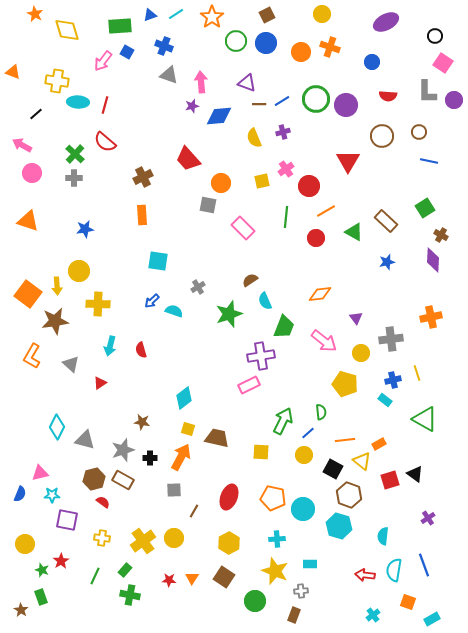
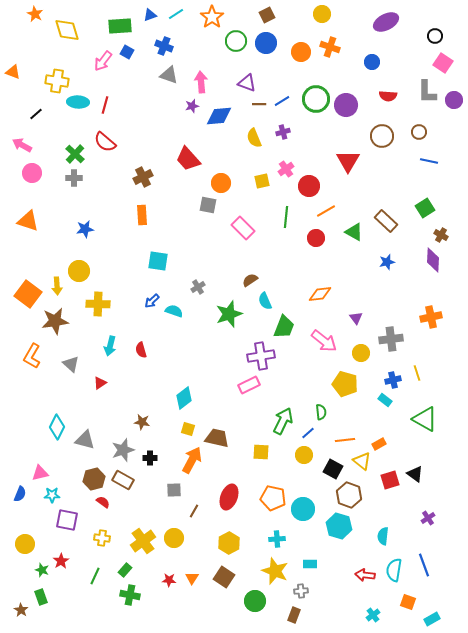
orange arrow at (181, 457): moved 11 px right, 3 px down
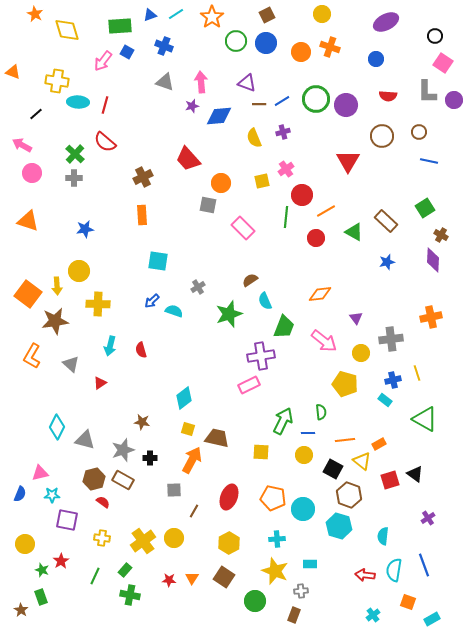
blue circle at (372, 62): moved 4 px right, 3 px up
gray triangle at (169, 75): moved 4 px left, 7 px down
red circle at (309, 186): moved 7 px left, 9 px down
blue line at (308, 433): rotated 40 degrees clockwise
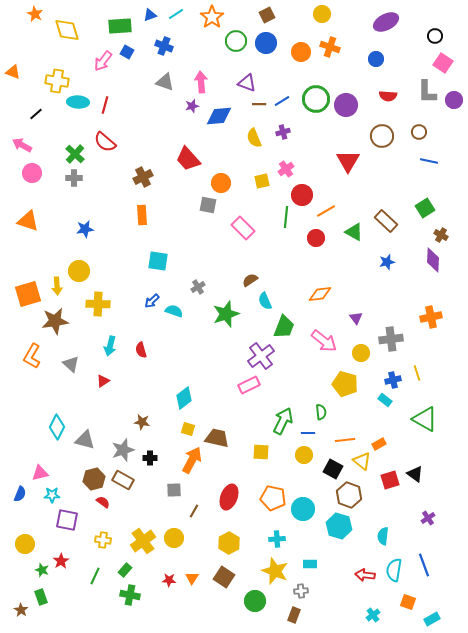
orange square at (28, 294): rotated 36 degrees clockwise
green star at (229, 314): moved 3 px left
purple cross at (261, 356): rotated 28 degrees counterclockwise
red triangle at (100, 383): moved 3 px right, 2 px up
yellow cross at (102, 538): moved 1 px right, 2 px down
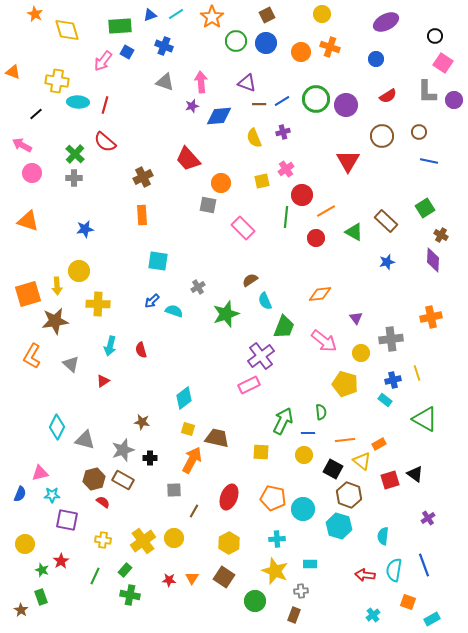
red semicircle at (388, 96): rotated 36 degrees counterclockwise
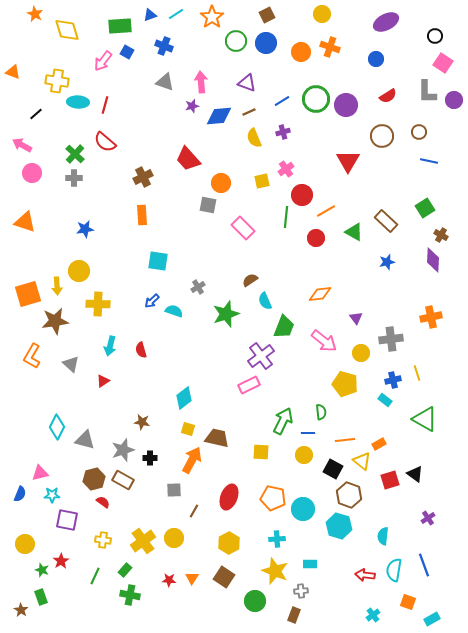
brown line at (259, 104): moved 10 px left, 8 px down; rotated 24 degrees counterclockwise
orange triangle at (28, 221): moved 3 px left, 1 px down
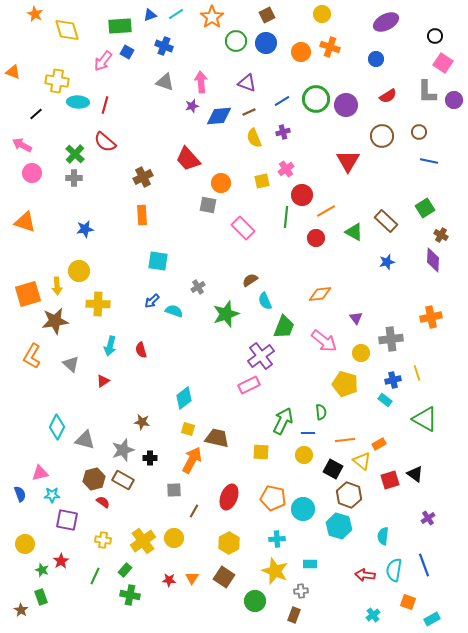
blue semicircle at (20, 494): rotated 42 degrees counterclockwise
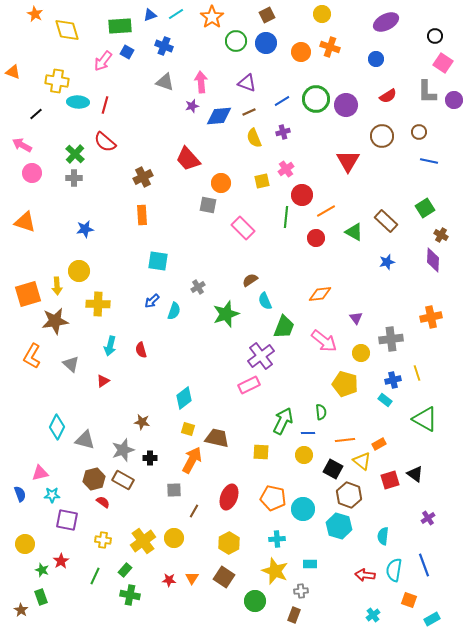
cyan semicircle at (174, 311): rotated 90 degrees clockwise
orange square at (408, 602): moved 1 px right, 2 px up
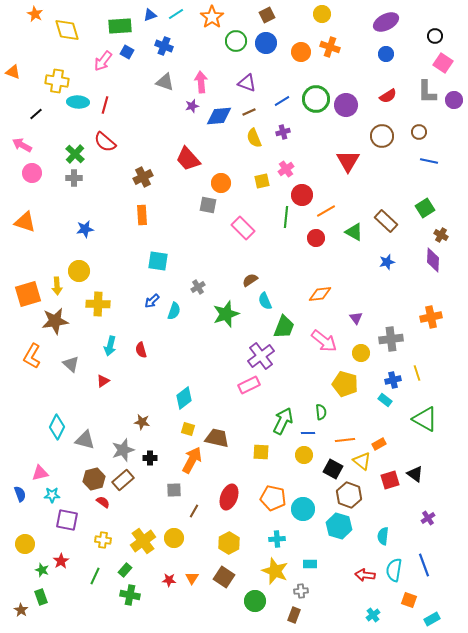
blue circle at (376, 59): moved 10 px right, 5 px up
brown rectangle at (123, 480): rotated 70 degrees counterclockwise
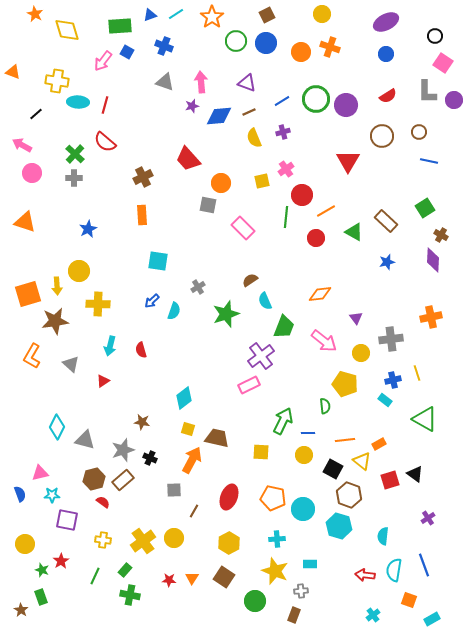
blue star at (85, 229): moved 3 px right; rotated 18 degrees counterclockwise
green semicircle at (321, 412): moved 4 px right, 6 px up
black cross at (150, 458): rotated 24 degrees clockwise
